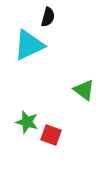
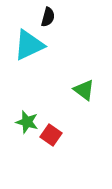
red square: rotated 15 degrees clockwise
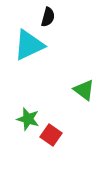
green star: moved 1 px right, 3 px up
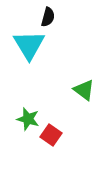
cyan triangle: rotated 36 degrees counterclockwise
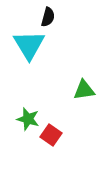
green triangle: rotated 45 degrees counterclockwise
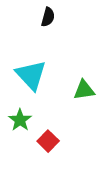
cyan triangle: moved 2 px right, 30 px down; rotated 12 degrees counterclockwise
green star: moved 8 px left, 1 px down; rotated 20 degrees clockwise
red square: moved 3 px left, 6 px down; rotated 10 degrees clockwise
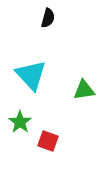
black semicircle: moved 1 px down
green star: moved 2 px down
red square: rotated 25 degrees counterclockwise
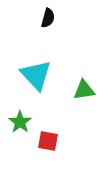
cyan triangle: moved 5 px right
red square: rotated 10 degrees counterclockwise
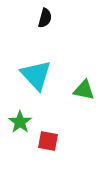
black semicircle: moved 3 px left
green triangle: rotated 20 degrees clockwise
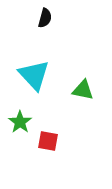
cyan triangle: moved 2 px left
green triangle: moved 1 px left
